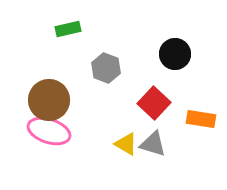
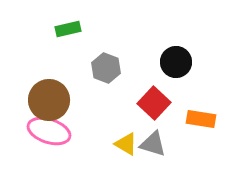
black circle: moved 1 px right, 8 px down
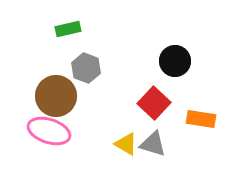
black circle: moved 1 px left, 1 px up
gray hexagon: moved 20 px left
brown circle: moved 7 px right, 4 px up
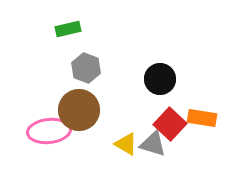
black circle: moved 15 px left, 18 px down
brown circle: moved 23 px right, 14 px down
red square: moved 16 px right, 21 px down
orange rectangle: moved 1 px right, 1 px up
pink ellipse: rotated 24 degrees counterclockwise
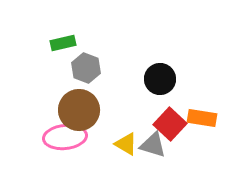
green rectangle: moved 5 px left, 14 px down
pink ellipse: moved 16 px right, 6 px down
gray triangle: moved 1 px down
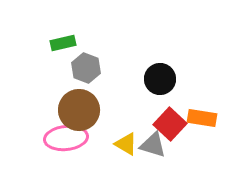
pink ellipse: moved 1 px right, 1 px down
